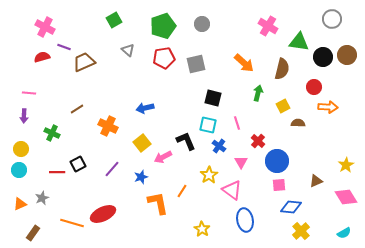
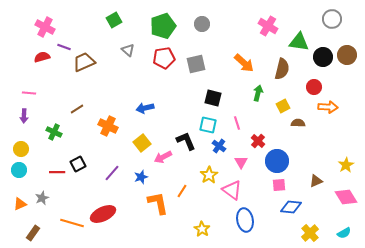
green cross at (52, 133): moved 2 px right, 1 px up
purple line at (112, 169): moved 4 px down
yellow cross at (301, 231): moved 9 px right, 2 px down
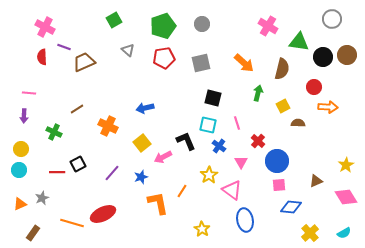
red semicircle at (42, 57): rotated 77 degrees counterclockwise
gray square at (196, 64): moved 5 px right, 1 px up
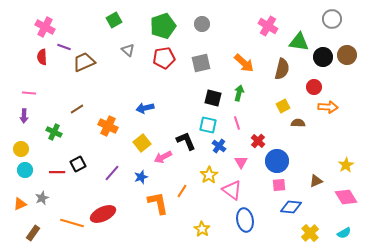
green arrow at (258, 93): moved 19 px left
cyan circle at (19, 170): moved 6 px right
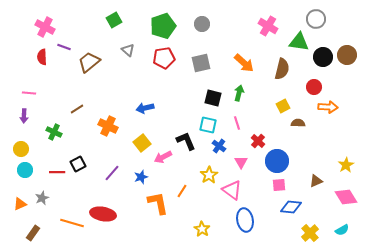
gray circle at (332, 19): moved 16 px left
brown trapezoid at (84, 62): moved 5 px right; rotated 15 degrees counterclockwise
red ellipse at (103, 214): rotated 35 degrees clockwise
cyan semicircle at (344, 233): moved 2 px left, 3 px up
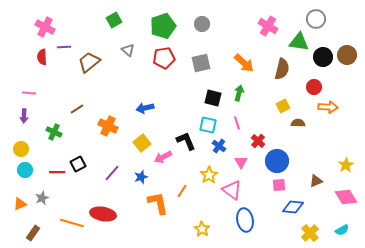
purple line at (64, 47): rotated 24 degrees counterclockwise
blue diamond at (291, 207): moved 2 px right
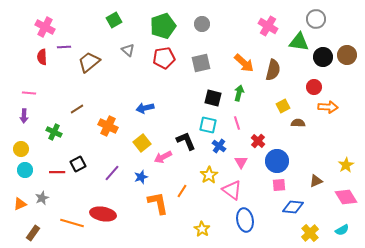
brown semicircle at (282, 69): moved 9 px left, 1 px down
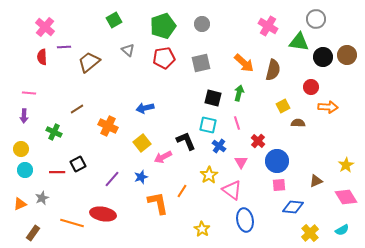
pink cross at (45, 27): rotated 12 degrees clockwise
red circle at (314, 87): moved 3 px left
purple line at (112, 173): moved 6 px down
